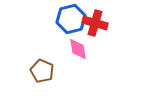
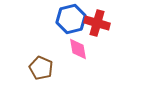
red cross: moved 2 px right
brown pentagon: moved 1 px left, 3 px up
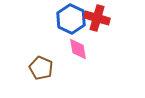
blue hexagon: rotated 20 degrees counterclockwise
red cross: moved 5 px up
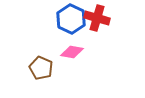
pink diamond: moved 6 px left, 3 px down; rotated 70 degrees counterclockwise
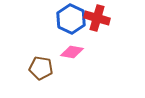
brown pentagon: rotated 15 degrees counterclockwise
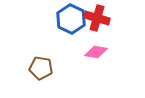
pink diamond: moved 24 px right
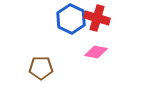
brown pentagon: rotated 10 degrees counterclockwise
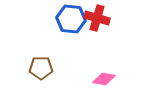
blue hexagon: rotated 20 degrees counterclockwise
pink diamond: moved 8 px right, 27 px down
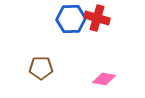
blue hexagon: rotated 8 degrees counterclockwise
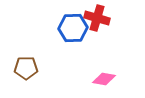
blue hexagon: moved 2 px right, 9 px down
brown pentagon: moved 15 px left
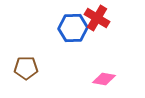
red cross: rotated 15 degrees clockwise
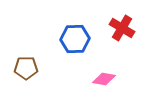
red cross: moved 25 px right, 10 px down
blue hexagon: moved 2 px right, 11 px down
